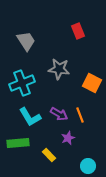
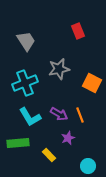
gray star: rotated 20 degrees counterclockwise
cyan cross: moved 3 px right
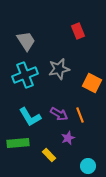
cyan cross: moved 8 px up
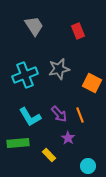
gray trapezoid: moved 8 px right, 15 px up
purple arrow: rotated 18 degrees clockwise
purple star: rotated 16 degrees counterclockwise
